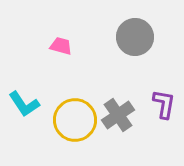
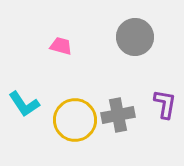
purple L-shape: moved 1 px right
gray cross: rotated 24 degrees clockwise
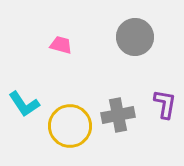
pink trapezoid: moved 1 px up
yellow circle: moved 5 px left, 6 px down
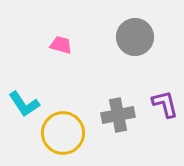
purple L-shape: rotated 24 degrees counterclockwise
yellow circle: moved 7 px left, 7 px down
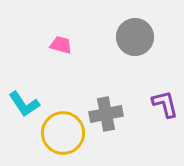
gray cross: moved 12 px left, 1 px up
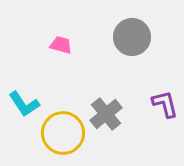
gray circle: moved 3 px left
gray cross: rotated 28 degrees counterclockwise
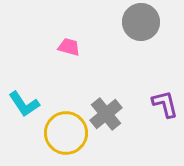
gray circle: moved 9 px right, 15 px up
pink trapezoid: moved 8 px right, 2 px down
yellow circle: moved 3 px right
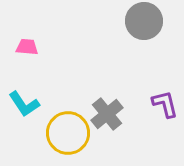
gray circle: moved 3 px right, 1 px up
pink trapezoid: moved 42 px left; rotated 10 degrees counterclockwise
gray cross: moved 1 px right
yellow circle: moved 2 px right
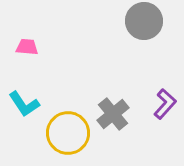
purple L-shape: rotated 56 degrees clockwise
gray cross: moved 6 px right
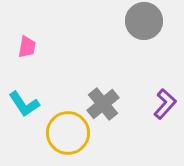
pink trapezoid: rotated 95 degrees clockwise
gray cross: moved 10 px left, 10 px up
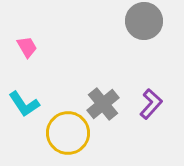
pink trapezoid: rotated 40 degrees counterclockwise
purple L-shape: moved 14 px left
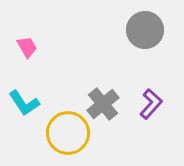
gray circle: moved 1 px right, 9 px down
cyan L-shape: moved 1 px up
